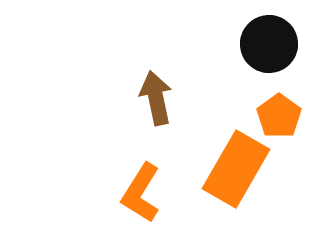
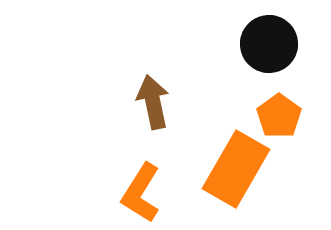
brown arrow: moved 3 px left, 4 px down
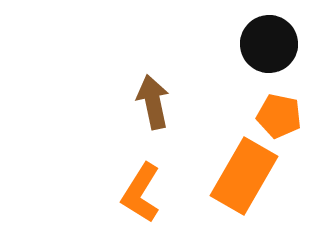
orange pentagon: rotated 24 degrees counterclockwise
orange rectangle: moved 8 px right, 7 px down
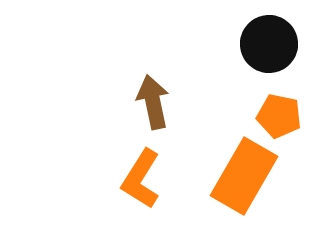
orange L-shape: moved 14 px up
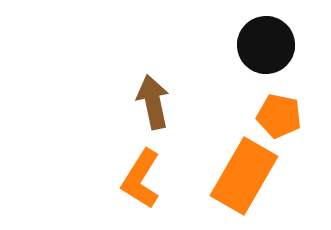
black circle: moved 3 px left, 1 px down
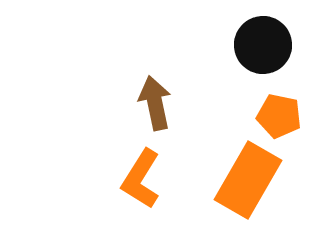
black circle: moved 3 px left
brown arrow: moved 2 px right, 1 px down
orange rectangle: moved 4 px right, 4 px down
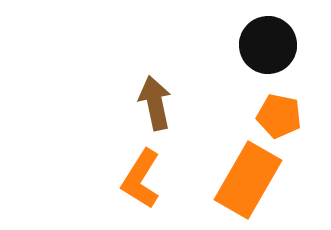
black circle: moved 5 px right
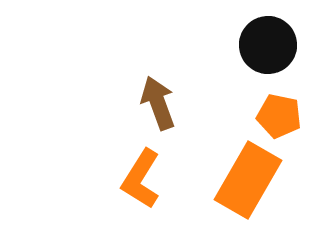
brown arrow: moved 3 px right; rotated 8 degrees counterclockwise
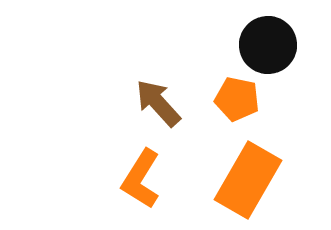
brown arrow: rotated 22 degrees counterclockwise
orange pentagon: moved 42 px left, 17 px up
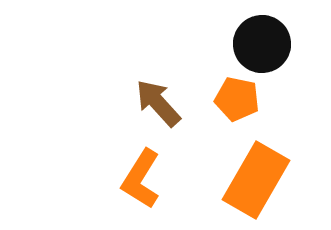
black circle: moved 6 px left, 1 px up
orange rectangle: moved 8 px right
